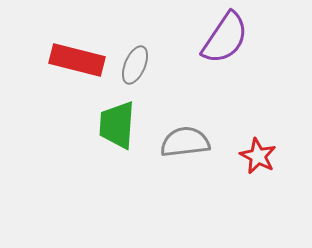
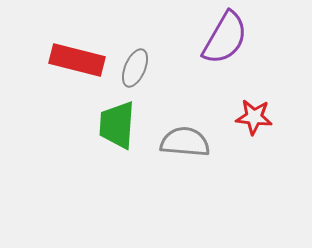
purple semicircle: rotated 4 degrees counterclockwise
gray ellipse: moved 3 px down
gray semicircle: rotated 12 degrees clockwise
red star: moved 4 px left, 39 px up; rotated 21 degrees counterclockwise
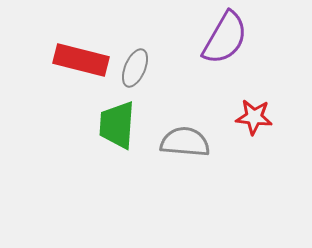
red rectangle: moved 4 px right
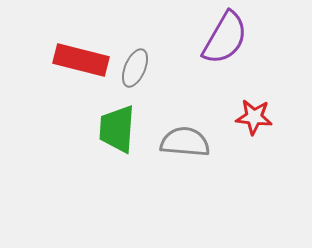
green trapezoid: moved 4 px down
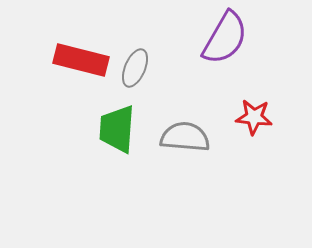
gray semicircle: moved 5 px up
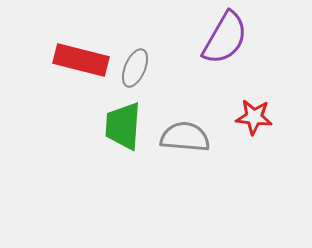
green trapezoid: moved 6 px right, 3 px up
